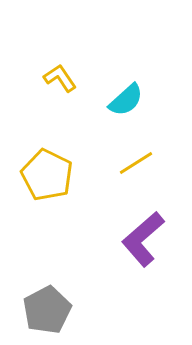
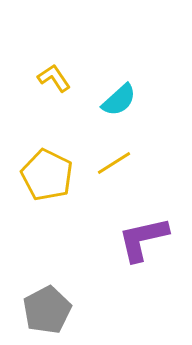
yellow L-shape: moved 6 px left
cyan semicircle: moved 7 px left
yellow line: moved 22 px left
purple L-shape: rotated 28 degrees clockwise
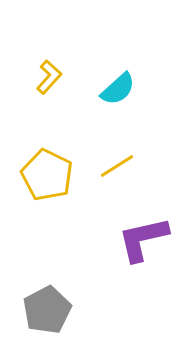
yellow L-shape: moved 5 px left, 1 px up; rotated 76 degrees clockwise
cyan semicircle: moved 1 px left, 11 px up
yellow line: moved 3 px right, 3 px down
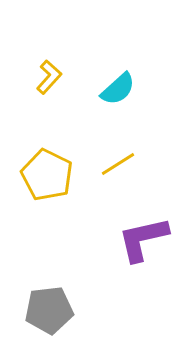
yellow line: moved 1 px right, 2 px up
gray pentagon: moved 2 px right; rotated 21 degrees clockwise
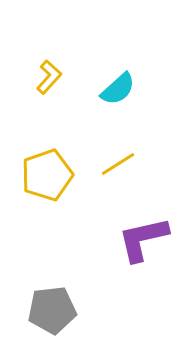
yellow pentagon: rotated 27 degrees clockwise
gray pentagon: moved 3 px right
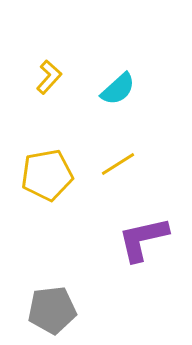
yellow pentagon: rotated 9 degrees clockwise
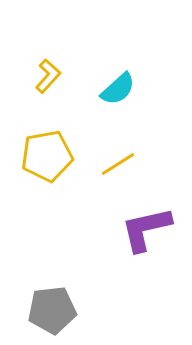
yellow L-shape: moved 1 px left, 1 px up
yellow pentagon: moved 19 px up
purple L-shape: moved 3 px right, 10 px up
